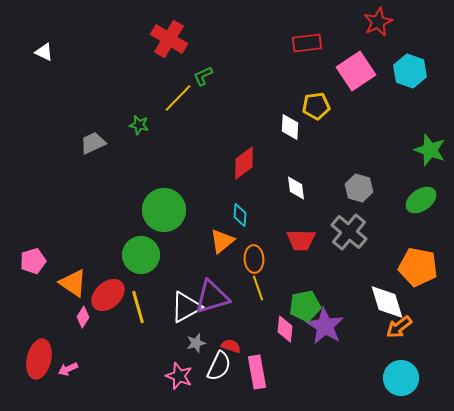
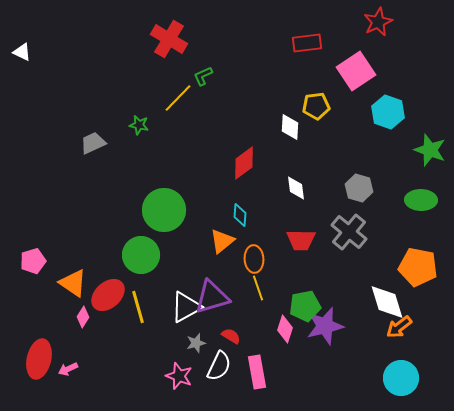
white triangle at (44, 52): moved 22 px left
cyan hexagon at (410, 71): moved 22 px left, 41 px down
green ellipse at (421, 200): rotated 36 degrees clockwise
purple star at (325, 326): rotated 27 degrees clockwise
pink diamond at (285, 329): rotated 12 degrees clockwise
red semicircle at (231, 346): moved 10 px up; rotated 12 degrees clockwise
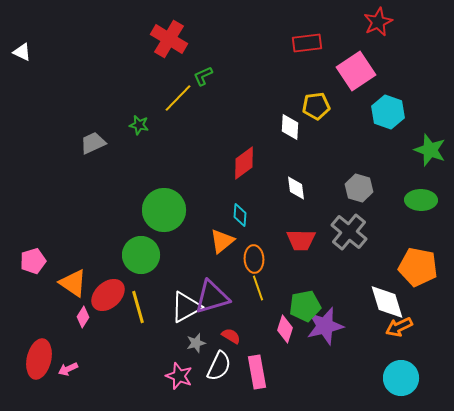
orange arrow at (399, 327): rotated 12 degrees clockwise
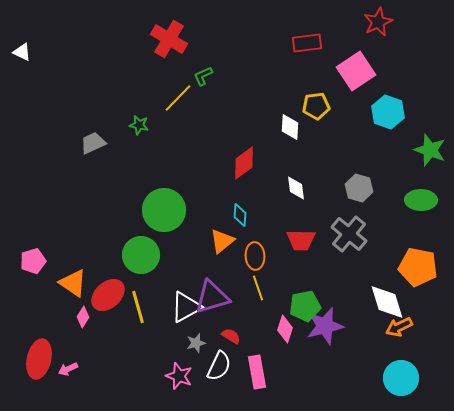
gray cross at (349, 232): moved 2 px down
orange ellipse at (254, 259): moved 1 px right, 3 px up
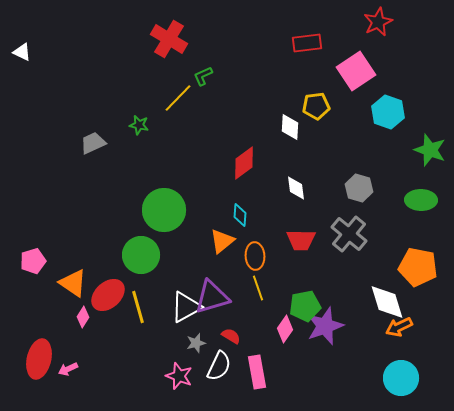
purple star at (325, 326): rotated 6 degrees counterclockwise
pink diamond at (285, 329): rotated 16 degrees clockwise
